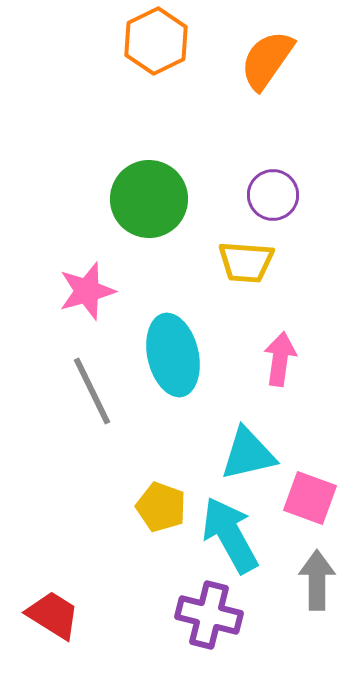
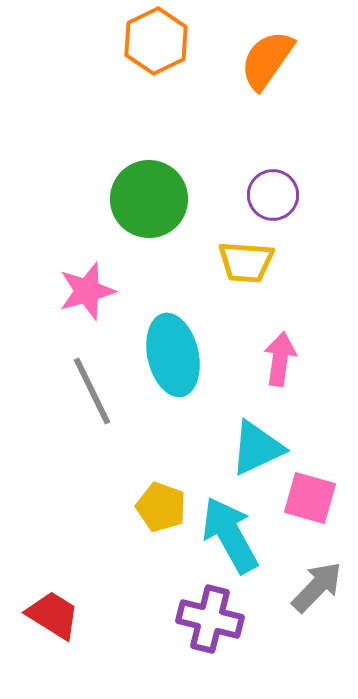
cyan triangle: moved 9 px right, 6 px up; rotated 12 degrees counterclockwise
pink square: rotated 4 degrees counterclockwise
gray arrow: moved 7 px down; rotated 44 degrees clockwise
purple cross: moved 1 px right, 4 px down
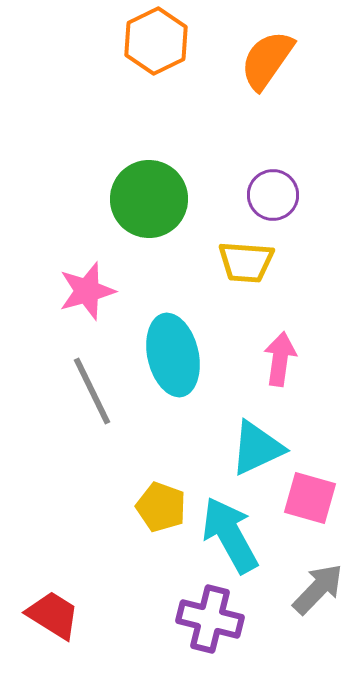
gray arrow: moved 1 px right, 2 px down
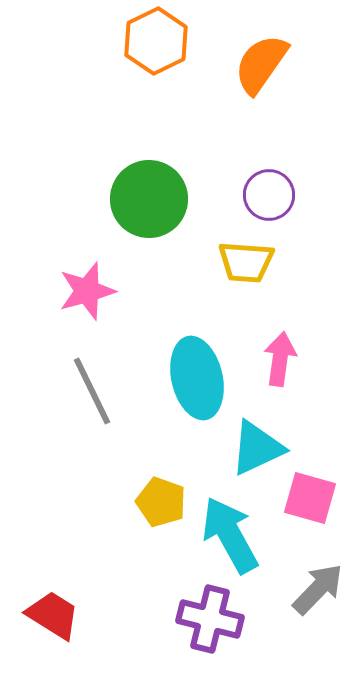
orange semicircle: moved 6 px left, 4 px down
purple circle: moved 4 px left
cyan ellipse: moved 24 px right, 23 px down
yellow pentagon: moved 5 px up
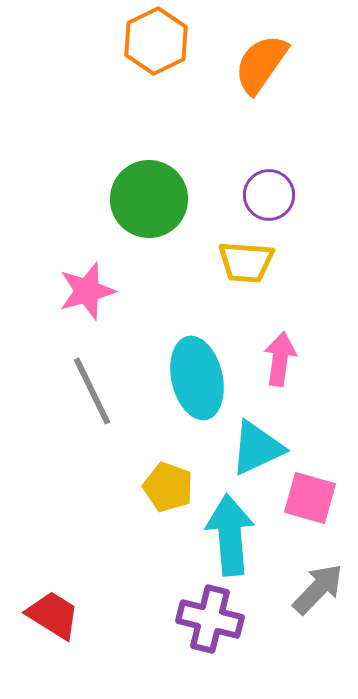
yellow pentagon: moved 7 px right, 15 px up
cyan arrow: rotated 24 degrees clockwise
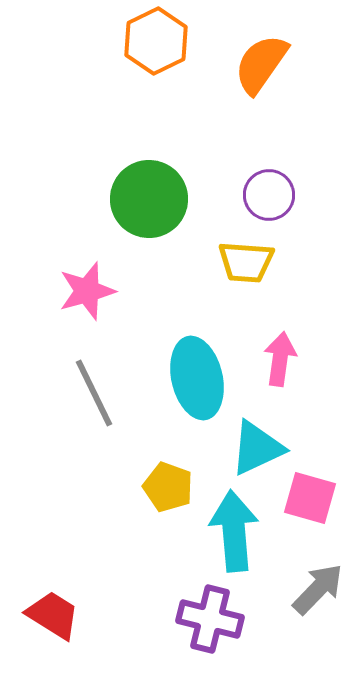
gray line: moved 2 px right, 2 px down
cyan arrow: moved 4 px right, 4 px up
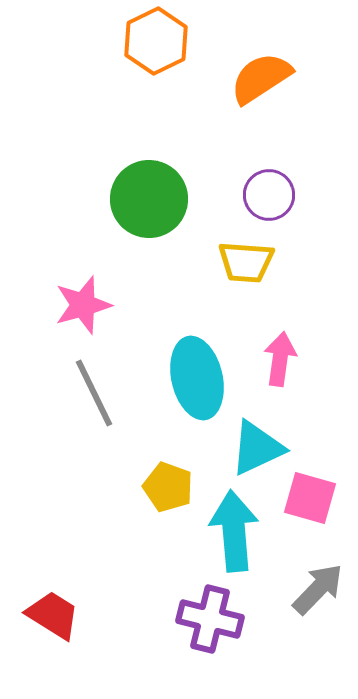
orange semicircle: moved 14 px down; rotated 22 degrees clockwise
pink star: moved 4 px left, 14 px down
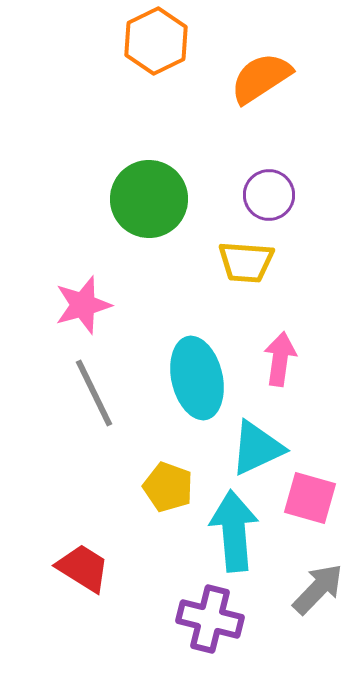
red trapezoid: moved 30 px right, 47 px up
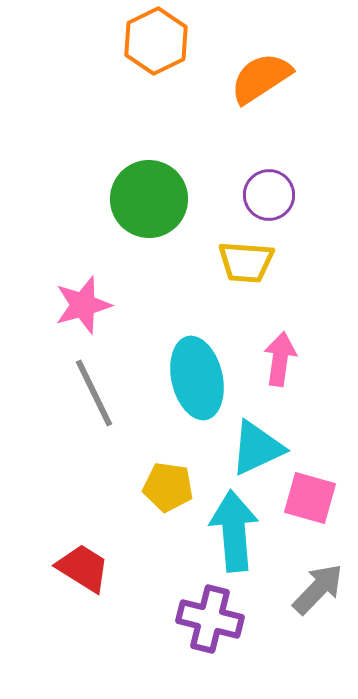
yellow pentagon: rotated 12 degrees counterclockwise
